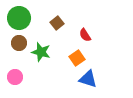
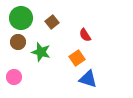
green circle: moved 2 px right
brown square: moved 5 px left, 1 px up
brown circle: moved 1 px left, 1 px up
pink circle: moved 1 px left
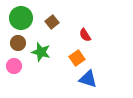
brown circle: moved 1 px down
pink circle: moved 11 px up
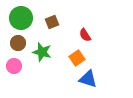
brown square: rotated 16 degrees clockwise
green star: moved 1 px right
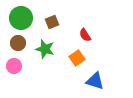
green star: moved 3 px right, 3 px up
blue triangle: moved 7 px right, 2 px down
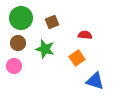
red semicircle: rotated 128 degrees clockwise
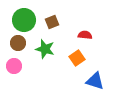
green circle: moved 3 px right, 2 px down
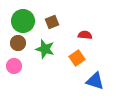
green circle: moved 1 px left, 1 px down
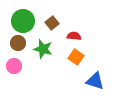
brown square: moved 1 px down; rotated 16 degrees counterclockwise
red semicircle: moved 11 px left, 1 px down
green star: moved 2 px left
orange square: moved 1 px left, 1 px up; rotated 21 degrees counterclockwise
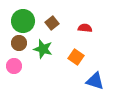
red semicircle: moved 11 px right, 8 px up
brown circle: moved 1 px right
